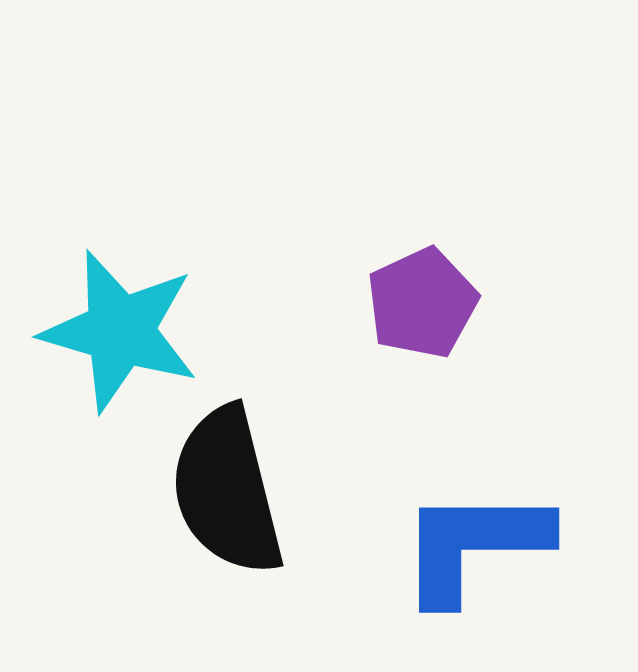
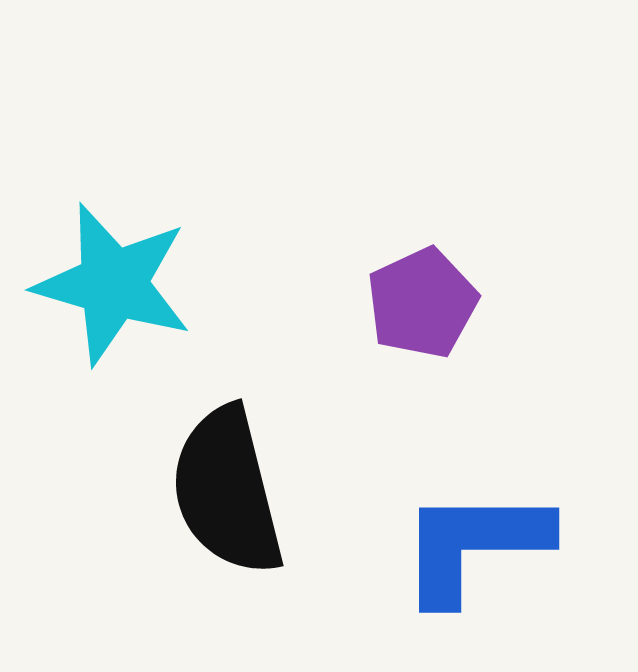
cyan star: moved 7 px left, 47 px up
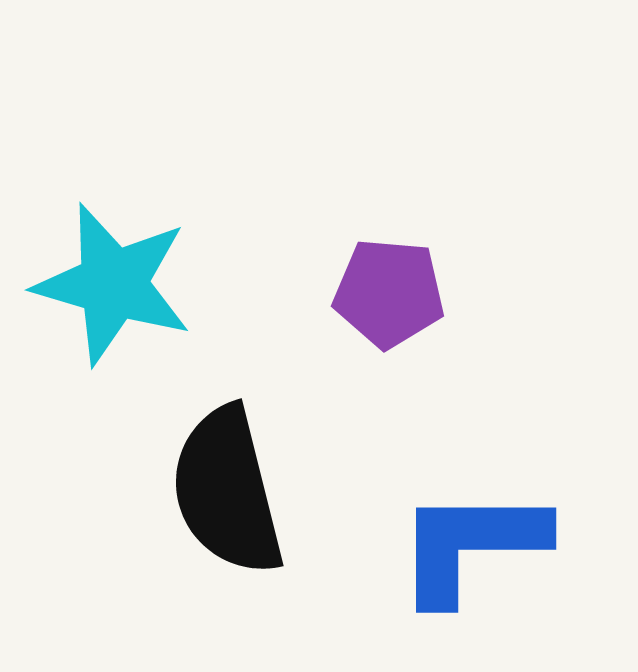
purple pentagon: moved 33 px left, 10 px up; rotated 30 degrees clockwise
blue L-shape: moved 3 px left
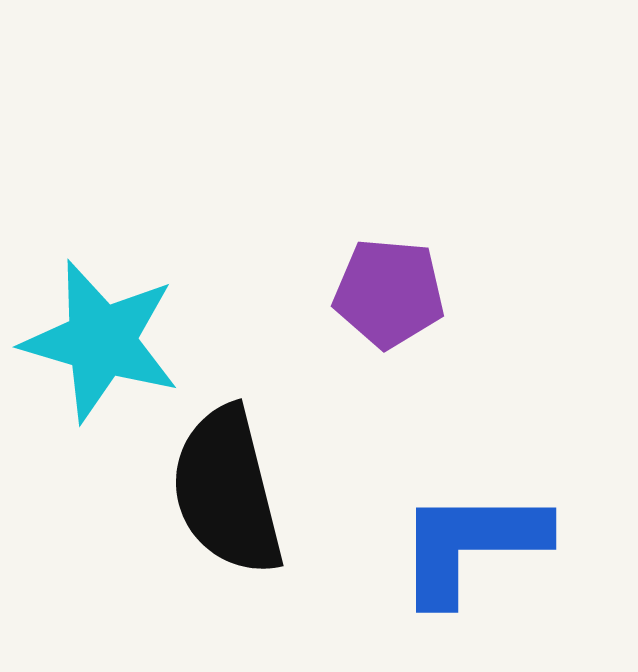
cyan star: moved 12 px left, 57 px down
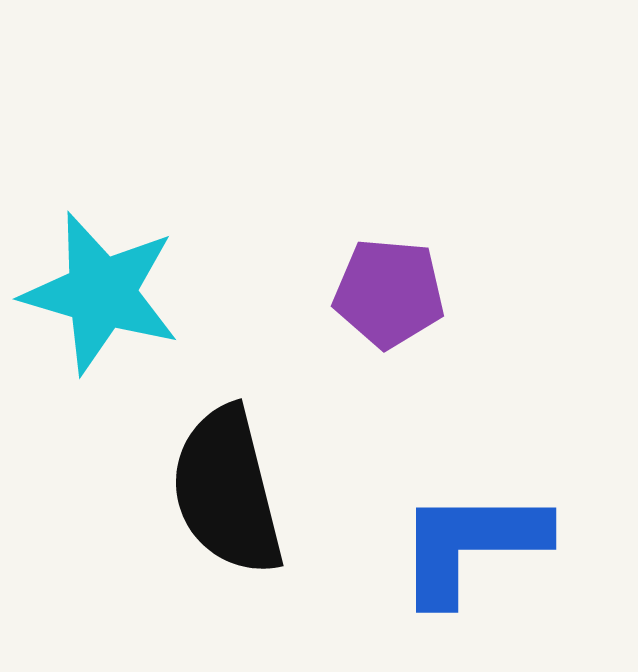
cyan star: moved 48 px up
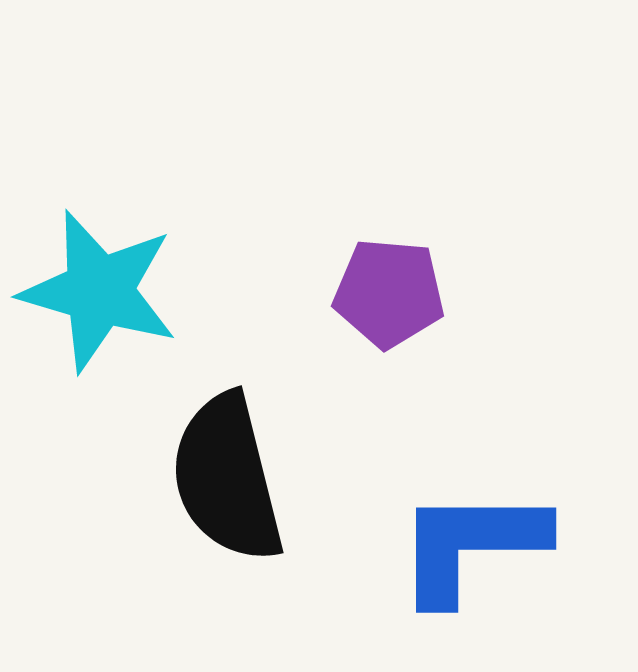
cyan star: moved 2 px left, 2 px up
black semicircle: moved 13 px up
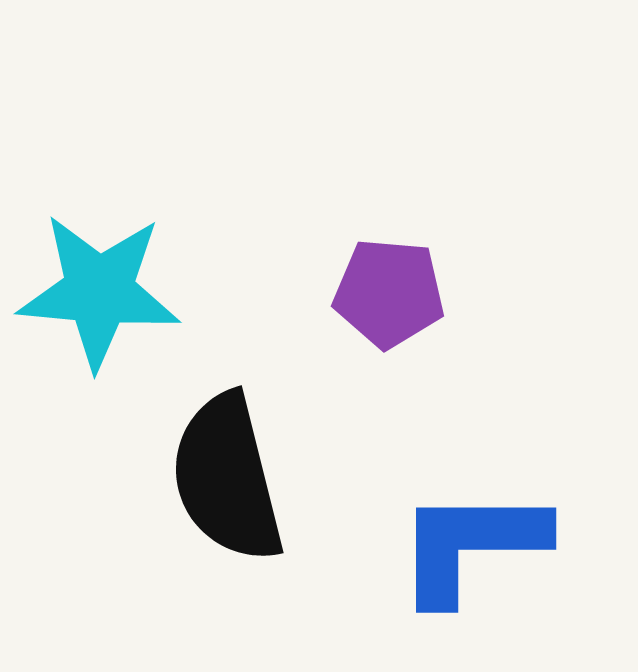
cyan star: rotated 11 degrees counterclockwise
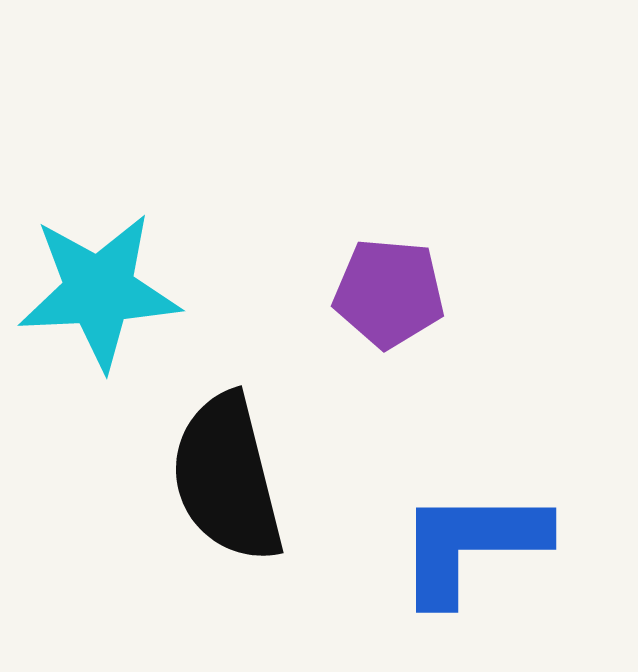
cyan star: rotated 8 degrees counterclockwise
